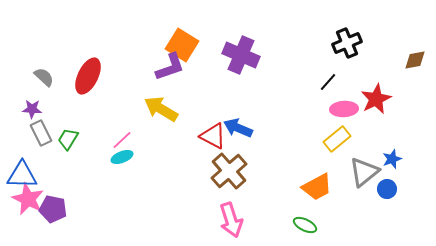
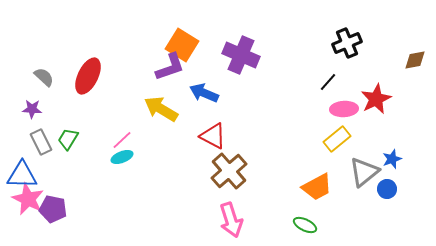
blue arrow: moved 34 px left, 35 px up
gray rectangle: moved 9 px down
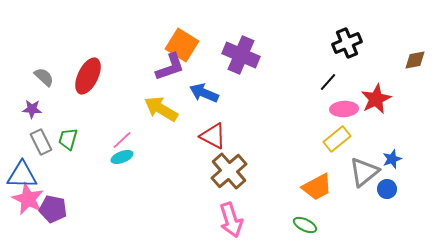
green trapezoid: rotated 15 degrees counterclockwise
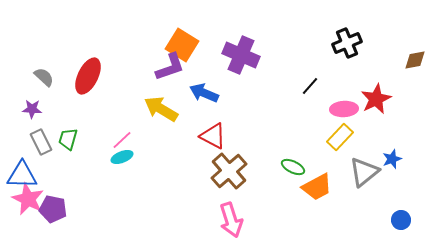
black line: moved 18 px left, 4 px down
yellow rectangle: moved 3 px right, 2 px up; rotated 8 degrees counterclockwise
blue circle: moved 14 px right, 31 px down
green ellipse: moved 12 px left, 58 px up
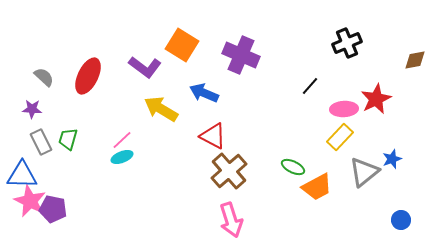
purple L-shape: moved 25 px left; rotated 56 degrees clockwise
pink star: moved 2 px right, 2 px down
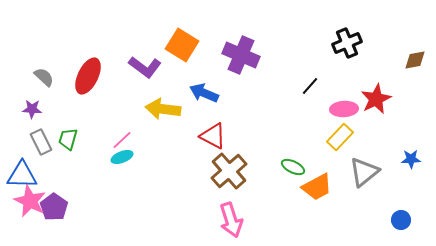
yellow arrow: moved 2 px right; rotated 24 degrees counterclockwise
blue star: moved 19 px right; rotated 18 degrees clockwise
purple pentagon: moved 1 px right, 2 px up; rotated 24 degrees clockwise
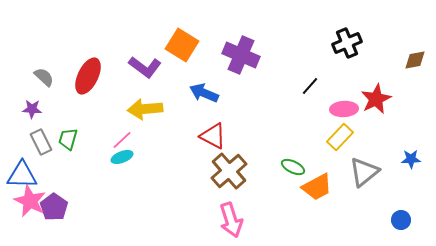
yellow arrow: moved 18 px left; rotated 12 degrees counterclockwise
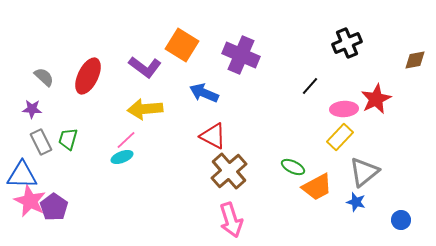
pink line: moved 4 px right
blue star: moved 55 px left, 43 px down; rotated 18 degrees clockwise
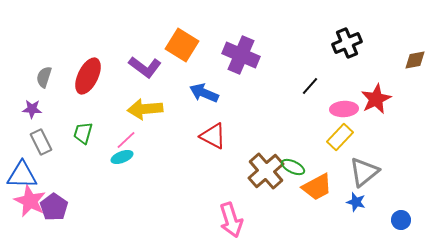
gray semicircle: rotated 115 degrees counterclockwise
green trapezoid: moved 15 px right, 6 px up
brown cross: moved 37 px right
